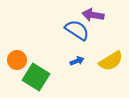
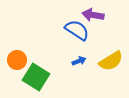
blue arrow: moved 2 px right
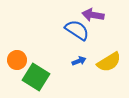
yellow semicircle: moved 2 px left, 1 px down
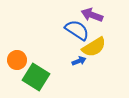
purple arrow: moved 1 px left; rotated 10 degrees clockwise
yellow semicircle: moved 15 px left, 15 px up
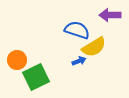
purple arrow: moved 18 px right; rotated 20 degrees counterclockwise
blue semicircle: rotated 15 degrees counterclockwise
green square: rotated 32 degrees clockwise
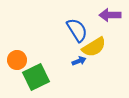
blue semicircle: rotated 40 degrees clockwise
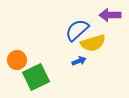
blue semicircle: rotated 100 degrees counterclockwise
yellow semicircle: moved 1 px left, 4 px up; rotated 15 degrees clockwise
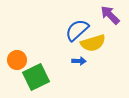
purple arrow: rotated 45 degrees clockwise
blue arrow: rotated 24 degrees clockwise
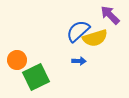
blue semicircle: moved 1 px right, 1 px down
yellow semicircle: moved 2 px right, 5 px up
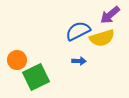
purple arrow: rotated 85 degrees counterclockwise
blue semicircle: rotated 15 degrees clockwise
yellow semicircle: moved 7 px right
